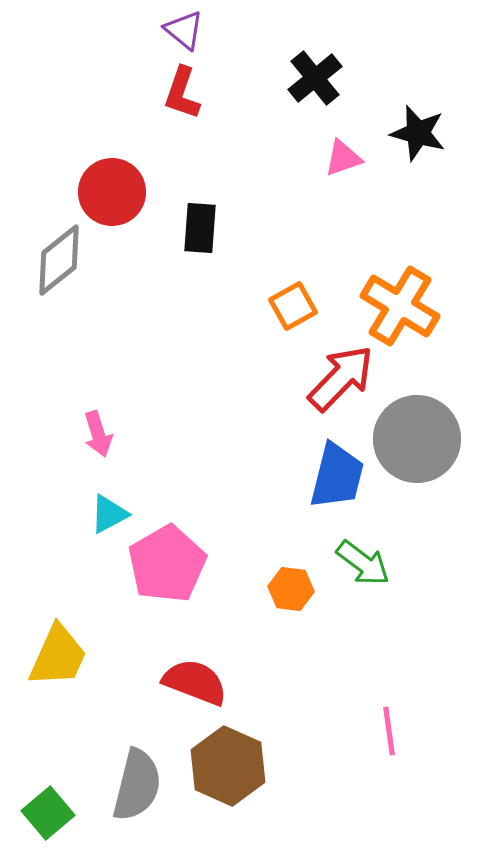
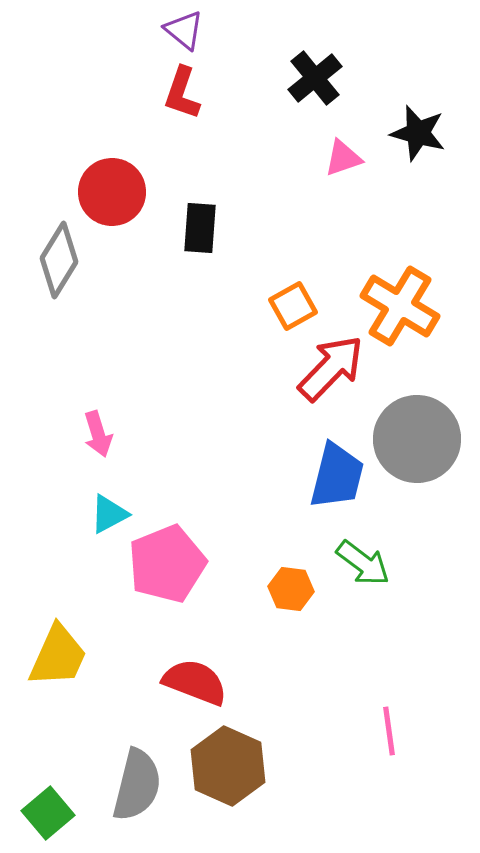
gray diamond: rotated 20 degrees counterclockwise
red arrow: moved 10 px left, 10 px up
pink pentagon: rotated 8 degrees clockwise
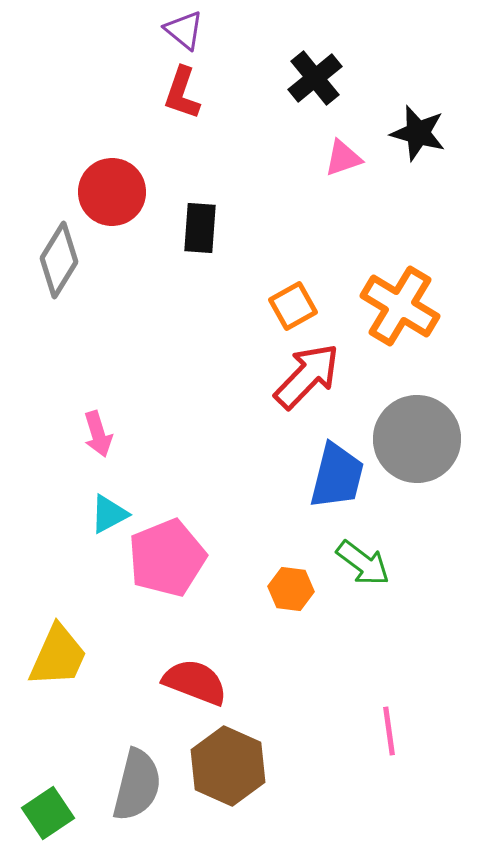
red arrow: moved 24 px left, 8 px down
pink pentagon: moved 6 px up
green square: rotated 6 degrees clockwise
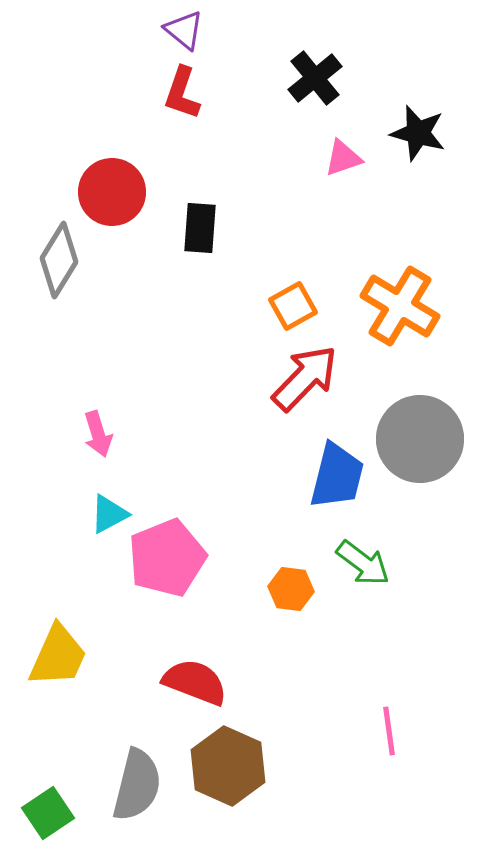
red arrow: moved 2 px left, 2 px down
gray circle: moved 3 px right
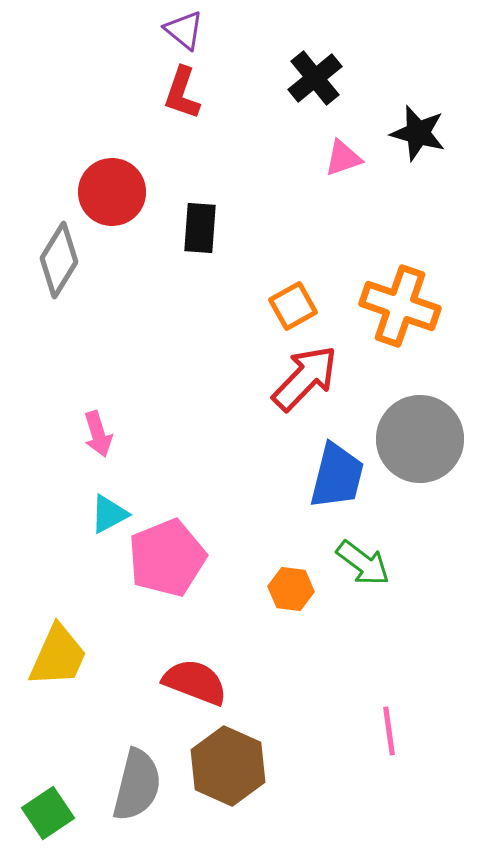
orange cross: rotated 12 degrees counterclockwise
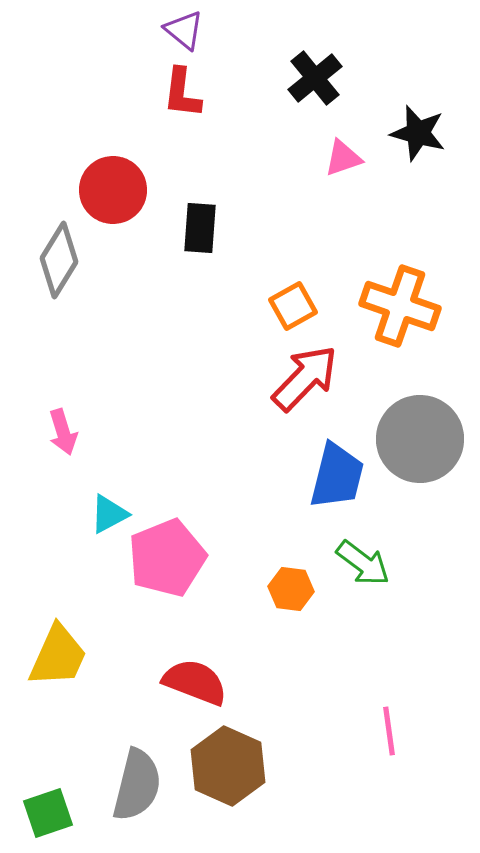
red L-shape: rotated 12 degrees counterclockwise
red circle: moved 1 px right, 2 px up
pink arrow: moved 35 px left, 2 px up
green square: rotated 15 degrees clockwise
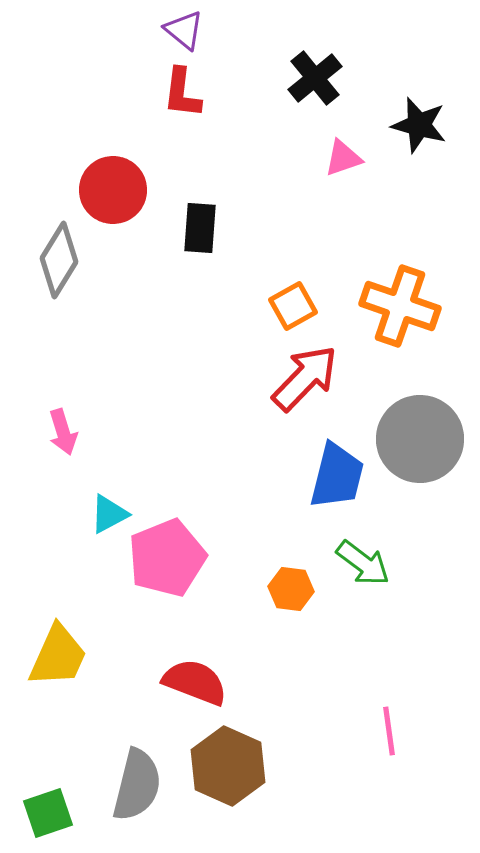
black star: moved 1 px right, 8 px up
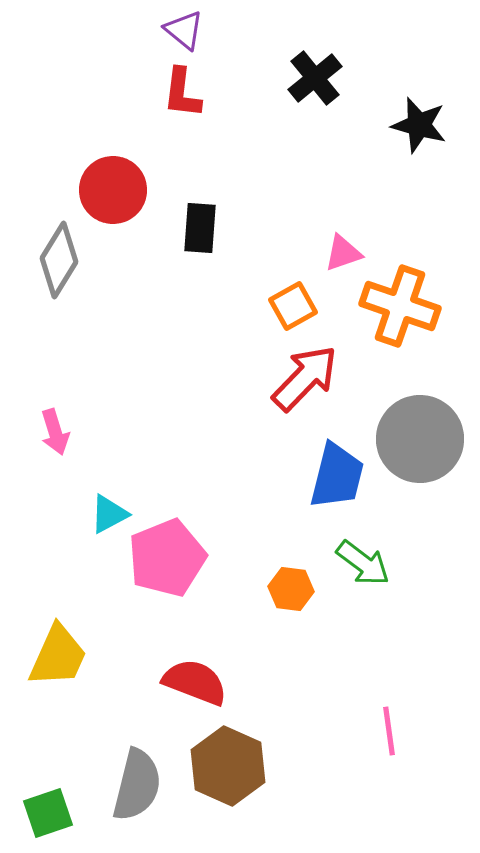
pink triangle: moved 95 px down
pink arrow: moved 8 px left
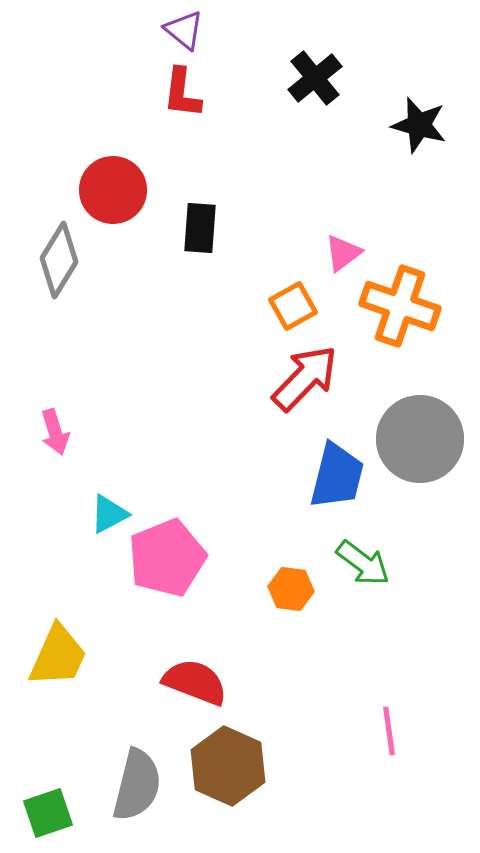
pink triangle: rotated 18 degrees counterclockwise
